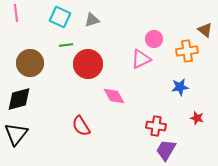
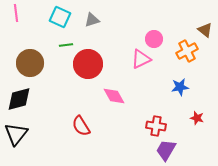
orange cross: rotated 20 degrees counterclockwise
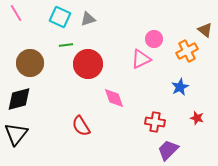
pink line: rotated 24 degrees counterclockwise
gray triangle: moved 4 px left, 1 px up
blue star: rotated 18 degrees counterclockwise
pink diamond: moved 2 px down; rotated 10 degrees clockwise
red cross: moved 1 px left, 4 px up
purple trapezoid: moved 2 px right; rotated 15 degrees clockwise
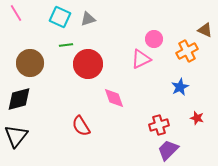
brown triangle: rotated 14 degrees counterclockwise
red cross: moved 4 px right, 3 px down; rotated 24 degrees counterclockwise
black triangle: moved 2 px down
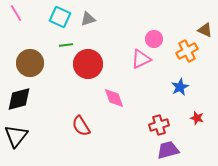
purple trapezoid: rotated 30 degrees clockwise
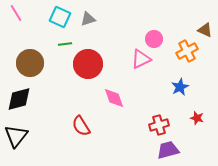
green line: moved 1 px left, 1 px up
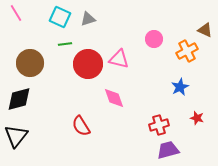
pink triangle: moved 22 px left; rotated 40 degrees clockwise
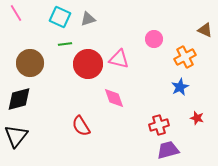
orange cross: moved 2 px left, 6 px down
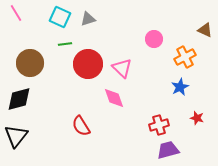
pink triangle: moved 3 px right, 9 px down; rotated 30 degrees clockwise
